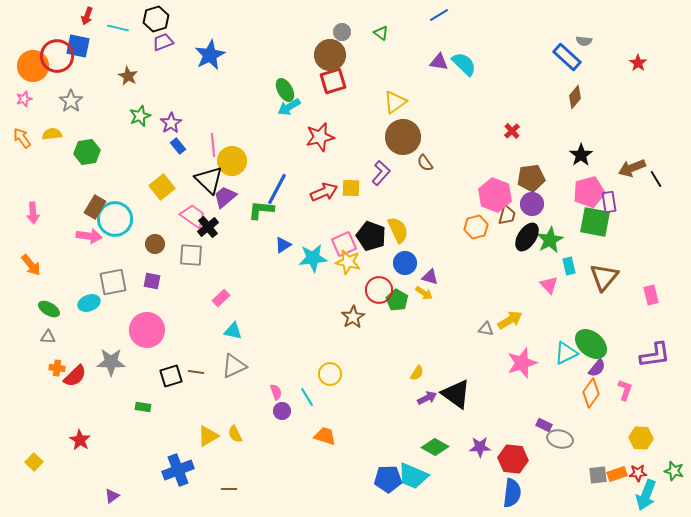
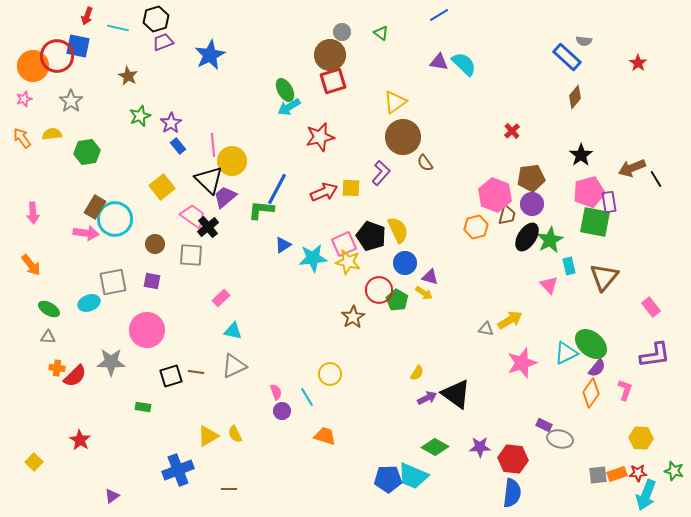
pink arrow at (89, 236): moved 3 px left, 3 px up
pink rectangle at (651, 295): moved 12 px down; rotated 24 degrees counterclockwise
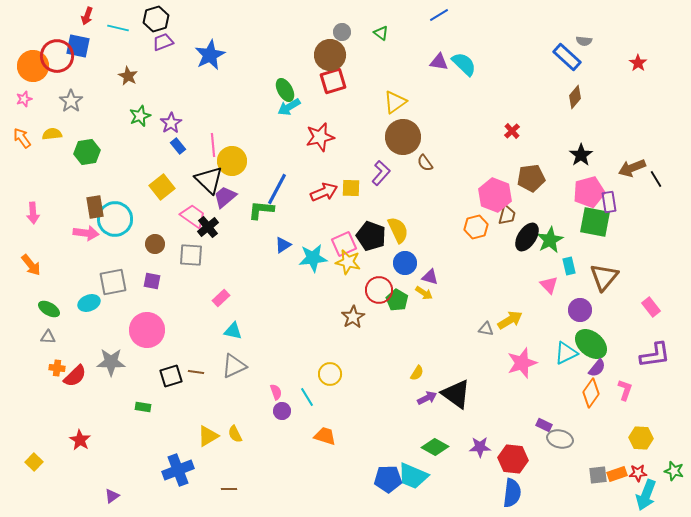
purple circle at (532, 204): moved 48 px right, 106 px down
brown rectangle at (95, 207): rotated 40 degrees counterclockwise
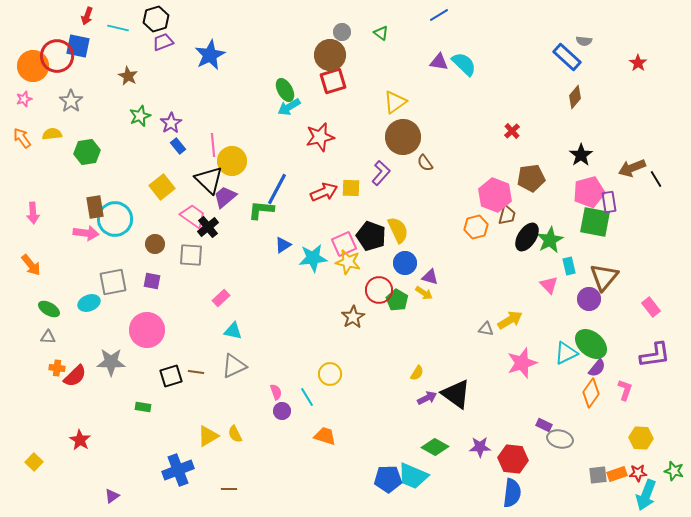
purple circle at (580, 310): moved 9 px right, 11 px up
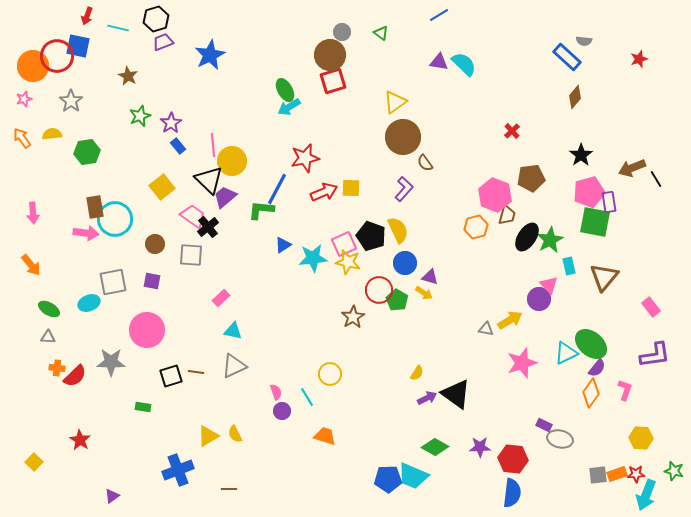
red star at (638, 63): moved 1 px right, 4 px up; rotated 18 degrees clockwise
red star at (320, 137): moved 15 px left, 21 px down
purple L-shape at (381, 173): moved 23 px right, 16 px down
purple circle at (589, 299): moved 50 px left
red star at (638, 473): moved 2 px left, 1 px down
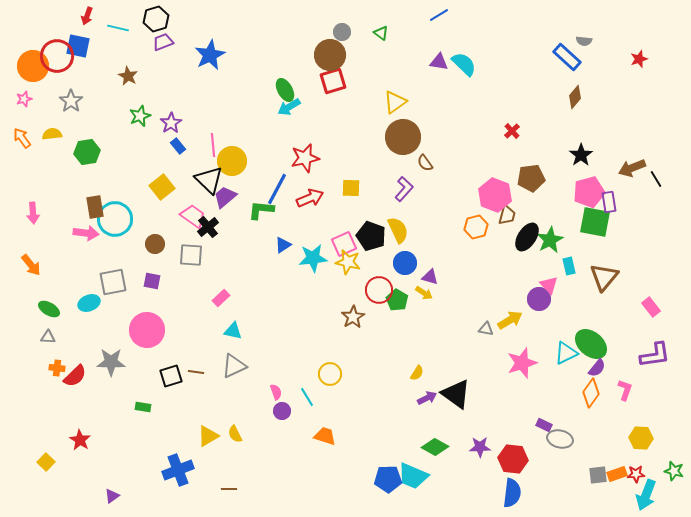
red arrow at (324, 192): moved 14 px left, 6 px down
yellow square at (34, 462): moved 12 px right
